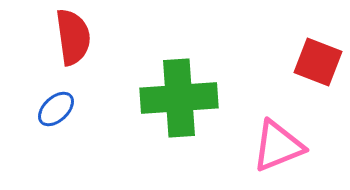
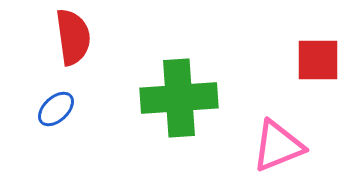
red square: moved 2 px up; rotated 21 degrees counterclockwise
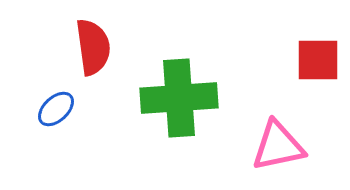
red semicircle: moved 20 px right, 10 px down
pink triangle: rotated 10 degrees clockwise
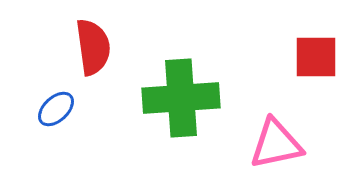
red square: moved 2 px left, 3 px up
green cross: moved 2 px right
pink triangle: moved 2 px left, 2 px up
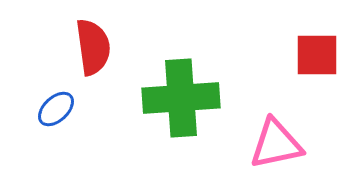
red square: moved 1 px right, 2 px up
